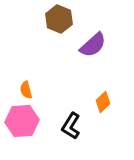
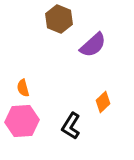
orange semicircle: moved 3 px left, 2 px up
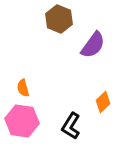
purple semicircle: rotated 12 degrees counterclockwise
pink hexagon: rotated 12 degrees clockwise
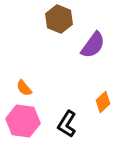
orange semicircle: moved 1 px right; rotated 24 degrees counterclockwise
pink hexagon: moved 1 px right
black L-shape: moved 4 px left, 2 px up
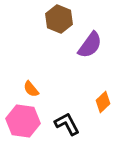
purple semicircle: moved 3 px left
orange semicircle: moved 7 px right, 1 px down
black L-shape: rotated 120 degrees clockwise
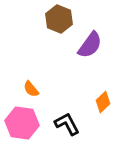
pink hexagon: moved 1 px left, 2 px down
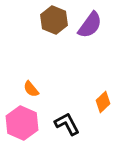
brown hexagon: moved 5 px left, 1 px down
purple semicircle: moved 20 px up
pink hexagon: rotated 16 degrees clockwise
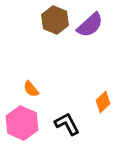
brown hexagon: moved 1 px right
purple semicircle: rotated 12 degrees clockwise
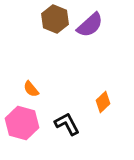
brown hexagon: moved 1 px up
pink hexagon: rotated 8 degrees counterclockwise
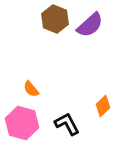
orange diamond: moved 4 px down
